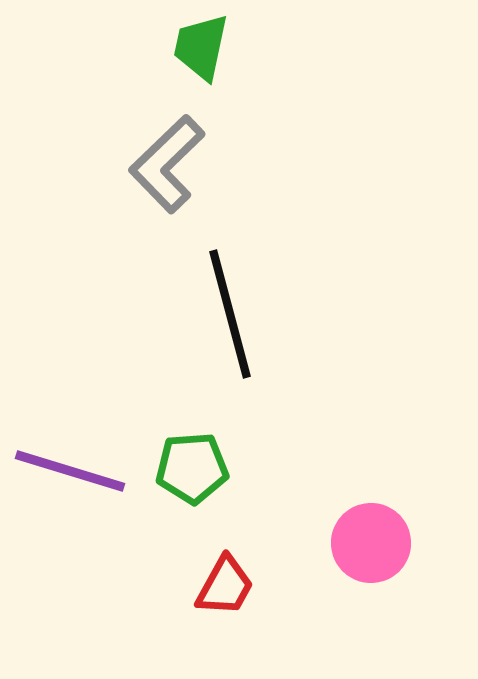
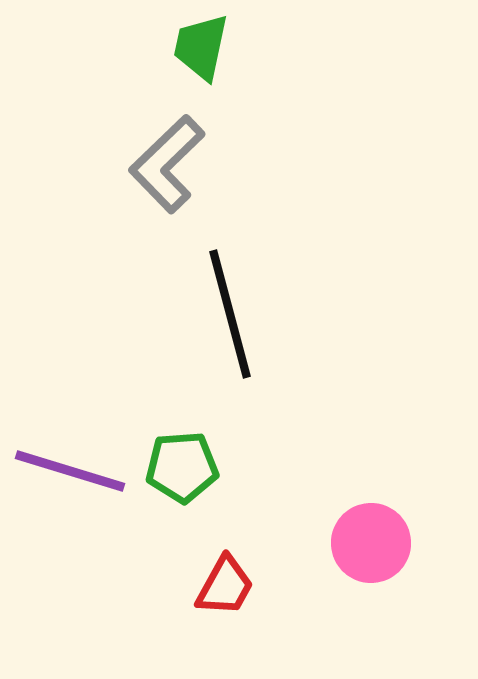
green pentagon: moved 10 px left, 1 px up
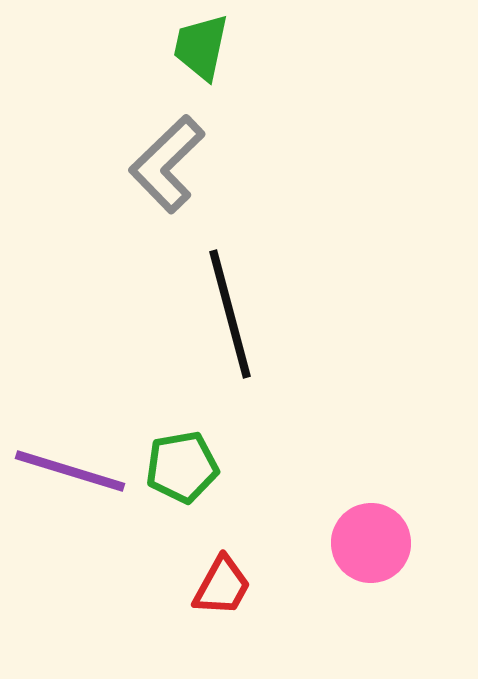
green pentagon: rotated 6 degrees counterclockwise
red trapezoid: moved 3 px left
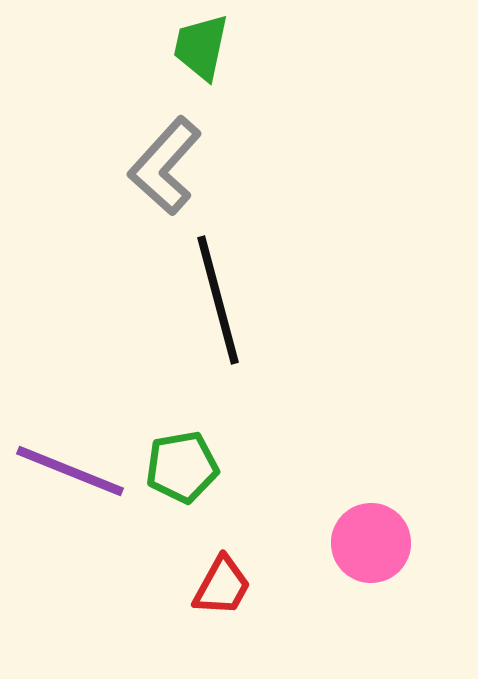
gray L-shape: moved 2 px left, 2 px down; rotated 4 degrees counterclockwise
black line: moved 12 px left, 14 px up
purple line: rotated 5 degrees clockwise
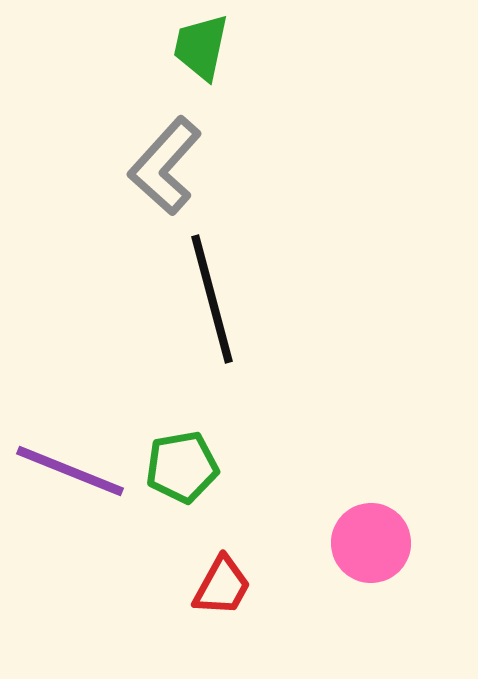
black line: moved 6 px left, 1 px up
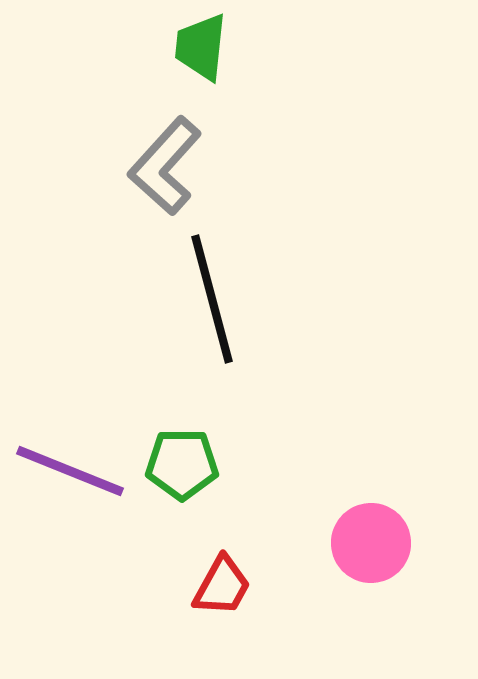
green trapezoid: rotated 6 degrees counterclockwise
green pentagon: moved 3 px up; rotated 10 degrees clockwise
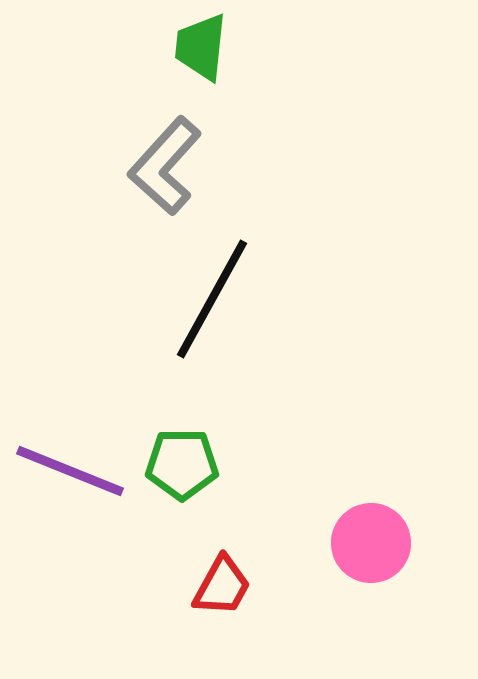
black line: rotated 44 degrees clockwise
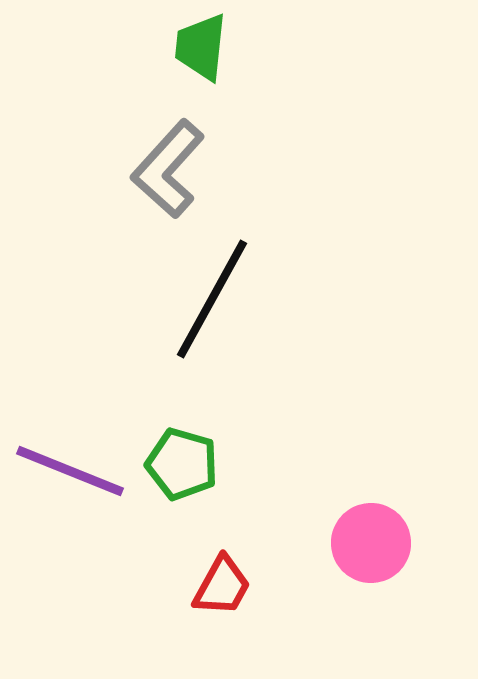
gray L-shape: moved 3 px right, 3 px down
green pentagon: rotated 16 degrees clockwise
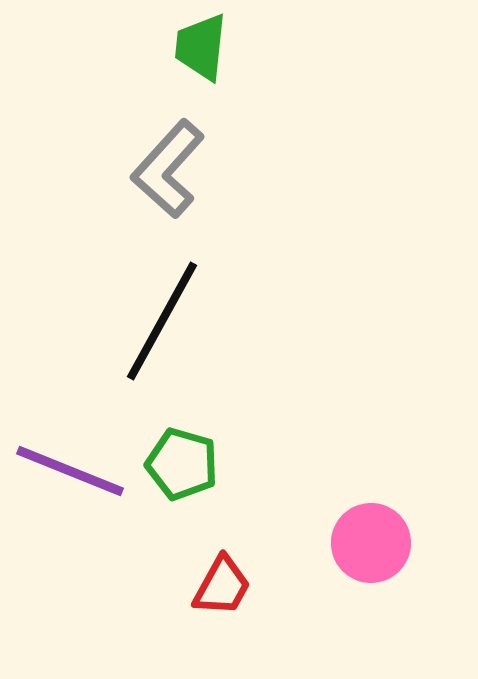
black line: moved 50 px left, 22 px down
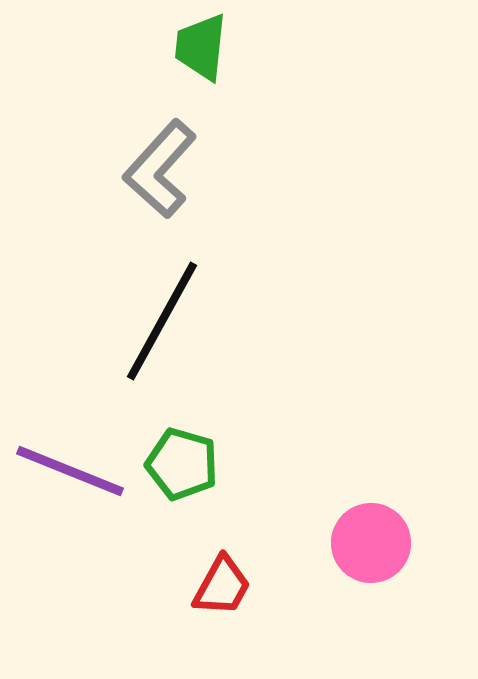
gray L-shape: moved 8 px left
